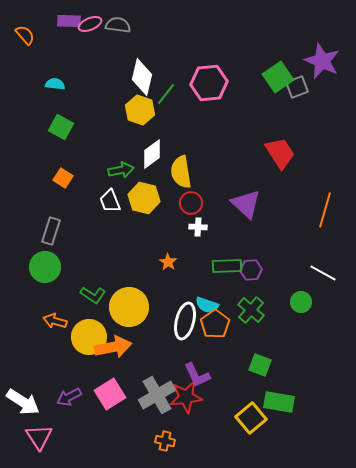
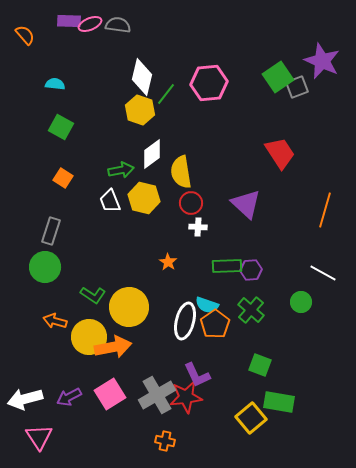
white arrow at (23, 402): moved 2 px right, 3 px up; rotated 132 degrees clockwise
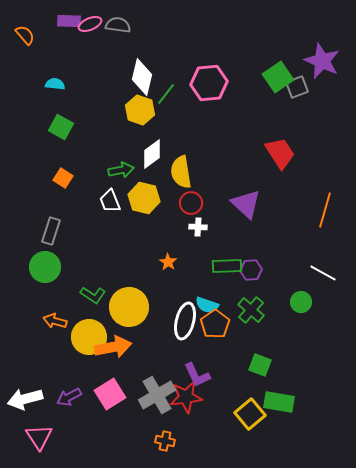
yellow square at (251, 418): moved 1 px left, 4 px up
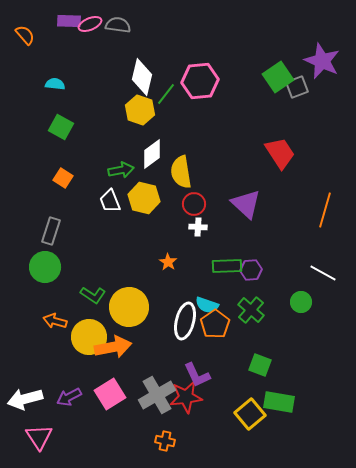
pink hexagon at (209, 83): moved 9 px left, 2 px up
red circle at (191, 203): moved 3 px right, 1 px down
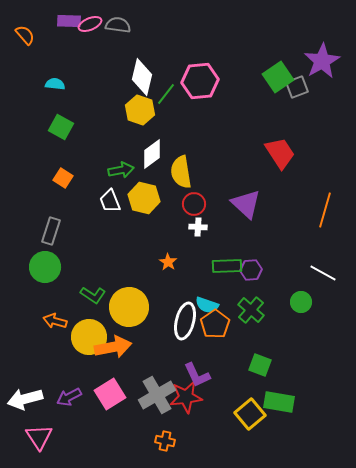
purple star at (322, 61): rotated 18 degrees clockwise
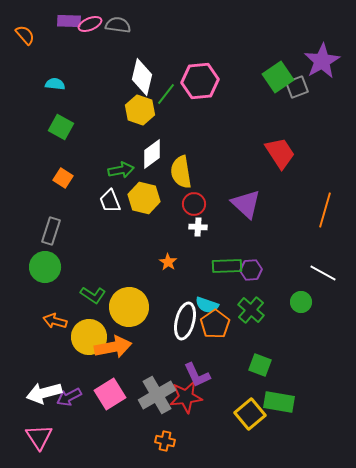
white arrow at (25, 399): moved 19 px right, 6 px up
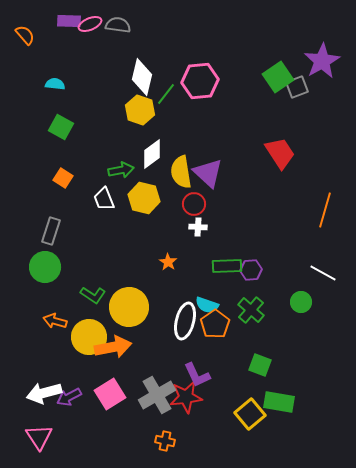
white trapezoid at (110, 201): moved 6 px left, 2 px up
purple triangle at (246, 204): moved 38 px left, 31 px up
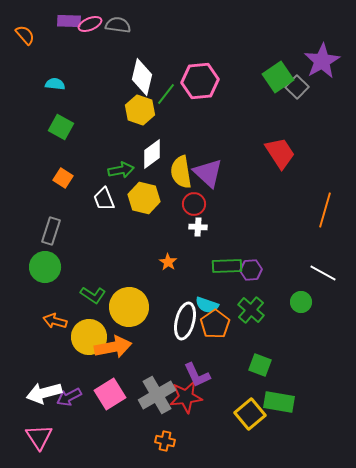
gray square at (297, 87): rotated 25 degrees counterclockwise
